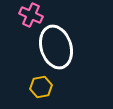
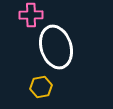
pink cross: rotated 25 degrees counterclockwise
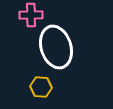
yellow hexagon: rotated 15 degrees clockwise
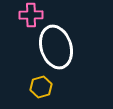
yellow hexagon: rotated 20 degrees counterclockwise
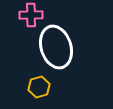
yellow hexagon: moved 2 px left
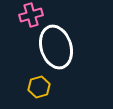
pink cross: rotated 15 degrees counterclockwise
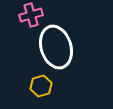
yellow hexagon: moved 2 px right, 1 px up
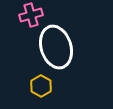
yellow hexagon: rotated 15 degrees counterclockwise
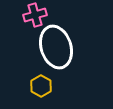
pink cross: moved 4 px right
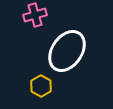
white ellipse: moved 11 px right, 4 px down; rotated 51 degrees clockwise
